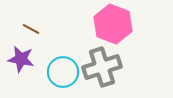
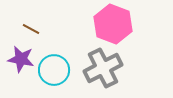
gray cross: moved 1 px right, 1 px down; rotated 9 degrees counterclockwise
cyan circle: moved 9 px left, 2 px up
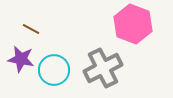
pink hexagon: moved 20 px right
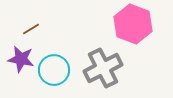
brown line: rotated 60 degrees counterclockwise
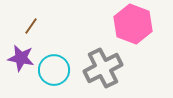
brown line: moved 3 px up; rotated 24 degrees counterclockwise
purple star: moved 1 px up
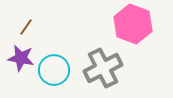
brown line: moved 5 px left, 1 px down
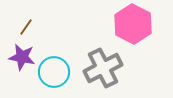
pink hexagon: rotated 6 degrees clockwise
purple star: moved 1 px right, 1 px up
cyan circle: moved 2 px down
